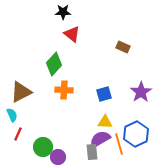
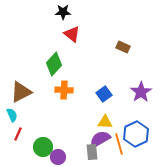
blue square: rotated 21 degrees counterclockwise
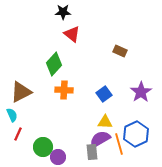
brown rectangle: moved 3 px left, 4 px down
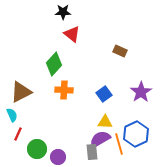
green circle: moved 6 px left, 2 px down
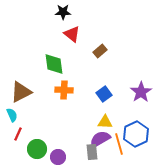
brown rectangle: moved 20 px left; rotated 64 degrees counterclockwise
green diamond: rotated 50 degrees counterclockwise
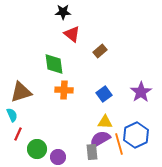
brown triangle: rotated 10 degrees clockwise
blue hexagon: moved 1 px down
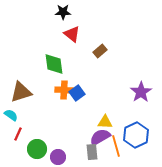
blue square: moved 27 px left, 1 px up
cyan semicircle: moved 1 px left; rotated 32 degrees counterclockwise
purple semicircle: moved 2 px up
orange line: moved 3 px left, 2 px down
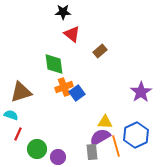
orange cross: moved 3 px up; rotated 24 degrees counterclockwise
cyan semicircle: rotated 16 degrees counterclockwise
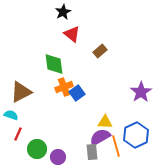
black star: rotated 28 degrees counterclockwise
brown triangle: rotated 10 degrees counterclockwise
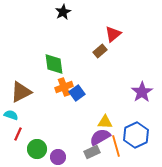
red triangle: moved 41 px right; rotated 42 degrees clockwise
purple star: moved 1 px right
gray rectangle: rotated 70 degrees clockwise
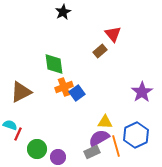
red triangle: rotated 30 degrees counterclockwise
cyan semicircle: moved 1 px left, 10 px down
purple semicircle: moved 1 px left, 1 px down
